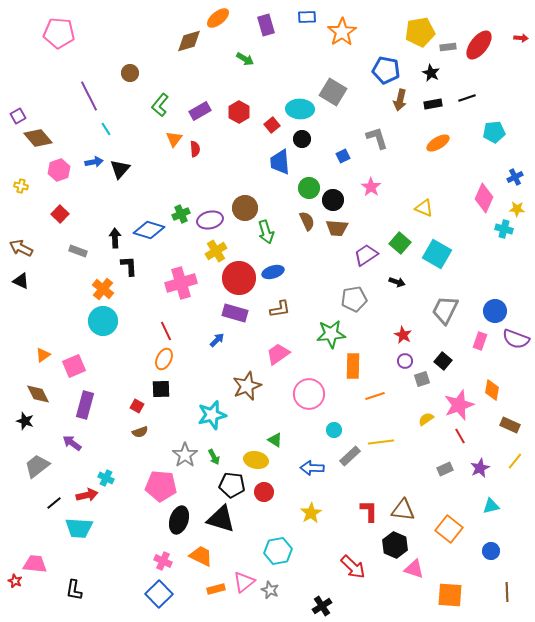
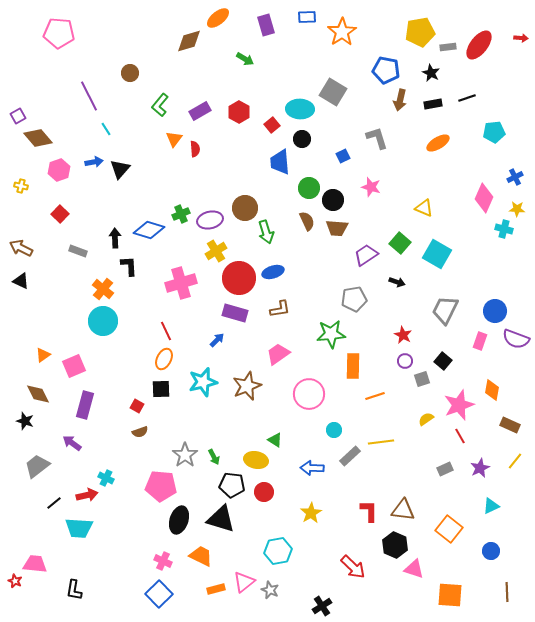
pink star at (371, 187): rotated 18 degrees counterclockwise
cyan star at (212, 415): moved 9 px left, 33 px up
cyan triangle at (491, 506): rotated 12 degrees counterclockwise
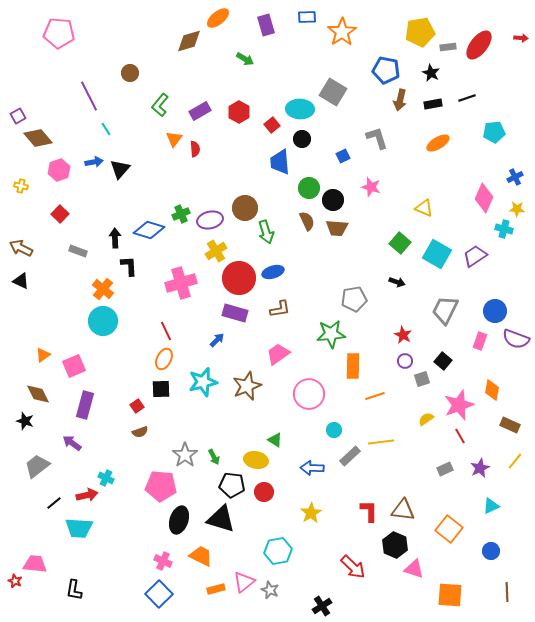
purple trapezoid at (366, 255): moved 109 px right, 1 px down
red square at (137, 406): rotated 24 degrees clockwise
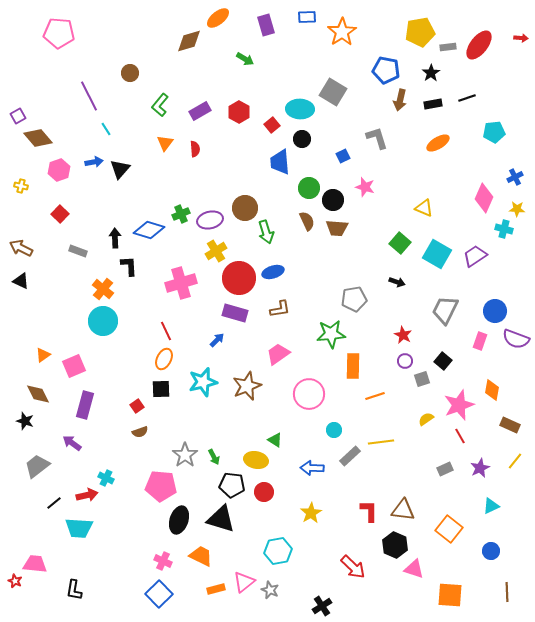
black star at (431, 73): rotated 12 degrees clockwise
orange triangle at (174, 139): moved 9 px left, 4 px down
pink star at (371, 187): moved 6 px left
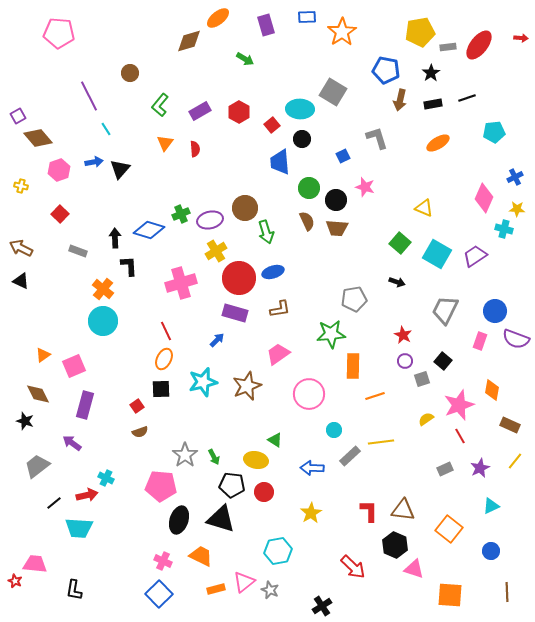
black circle at (333, 200): moved 3 px right
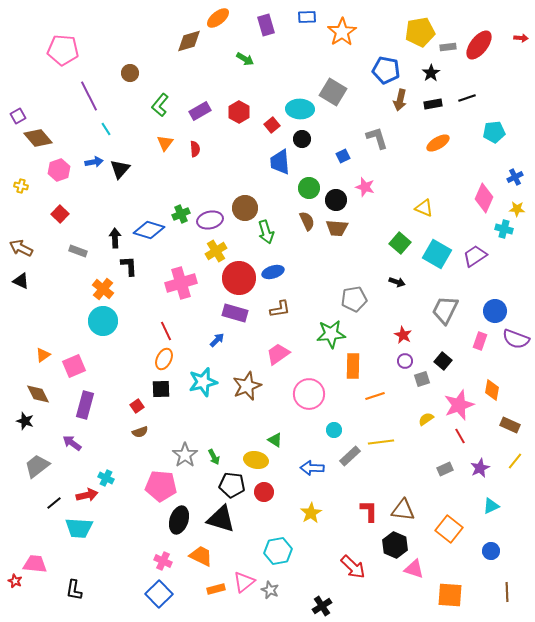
pink pentagon at (59, 33): moved 4 px right, 17 px down
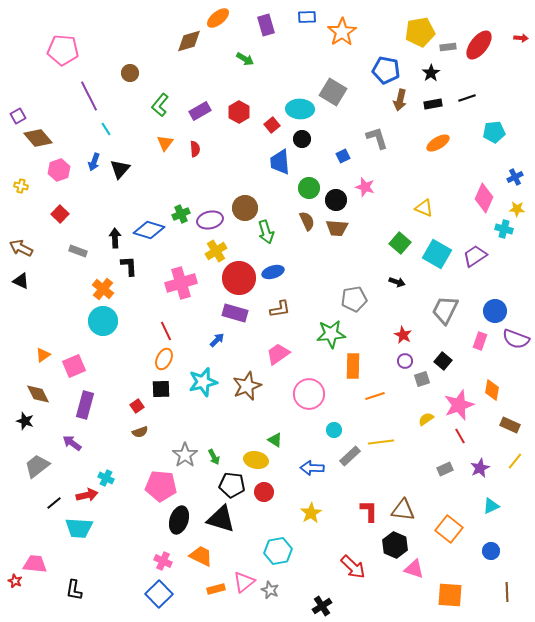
blue arrow at (94, 162): rotated 120 degrees clockwise
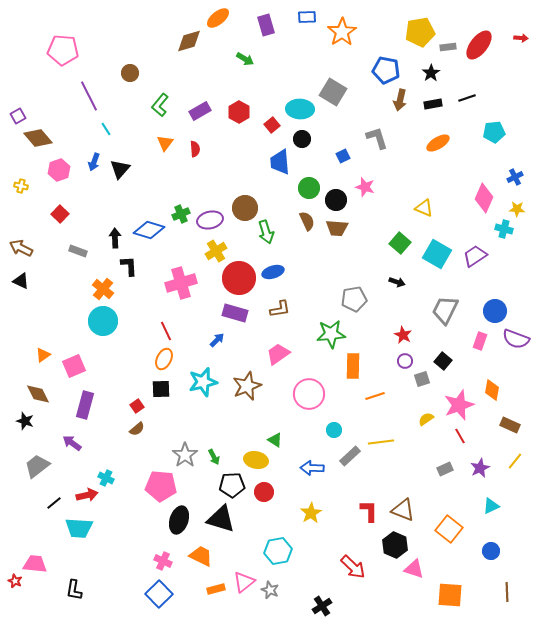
brown semicircle at (140, 432): moved 3 px left, 3 px up; rotated 21 degrees counterclockwise
black pentagon at (232, 485): rotated 10 degrees counterclockwise
brown triangle at (403, 510): rotated 15 degrees clockwise
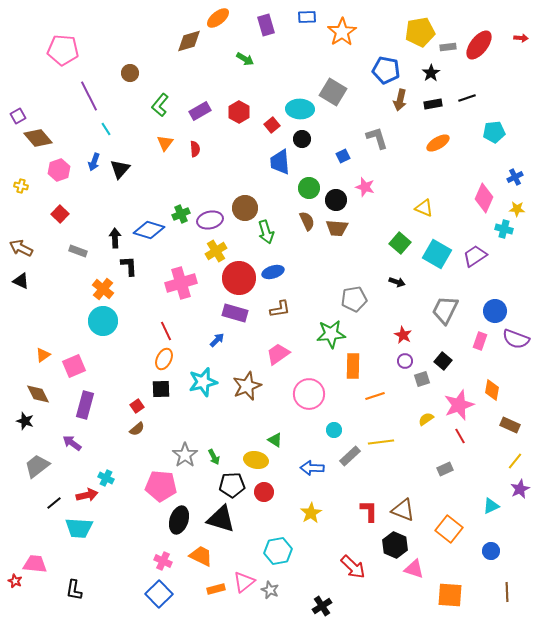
purple star at (480, 468): moved 40 px right, 21 px down
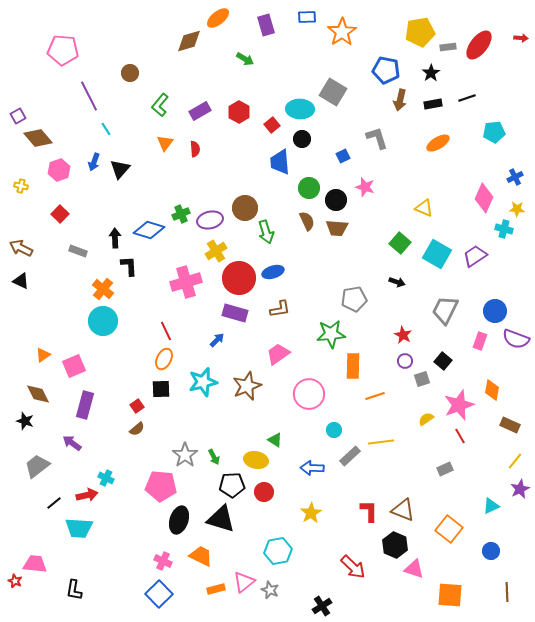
pink cross at (181, 283): moved 5 px right, 1 px up
